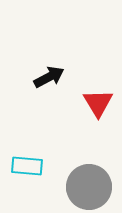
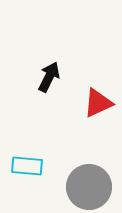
black arrow: rotated 36 degrees counterclockwise
red triangle: rotated 36 degrees clockwise
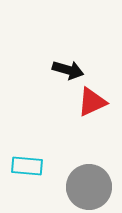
black arrow: moved 19 px right, 7 px up; rotated 80 degrees clockwise
red triangle: moved 6 px left, 1 px up
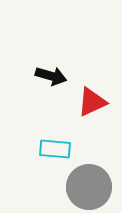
black arrow: moved 17 px left, 6 px down
cyan rectangle: moved 28 px right, 17 px up
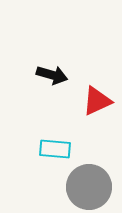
black arrow: moved 1 px right, 1 px up
red triangle: moved 5 px right, 1 px up
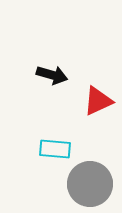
red triangle: moved 1 px right
gray circle: moved 1 px right, 3 px up
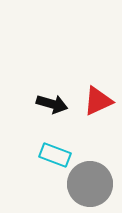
black arrow: moved 29 px down
cyan rectangle: moved 6 px down; rotated 16 degrees clockwise
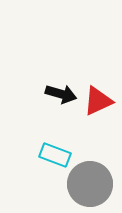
black arrow: moved 9 px right, 10 px up
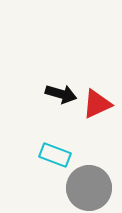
red triangle: moved 1 px left, 3 px down
gray circle: moved 1 px left, 4 px down
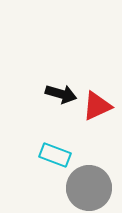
red triangle: moved 2 px down
